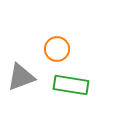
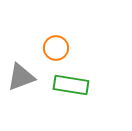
orange circle: moved 1 px left, 1 px up
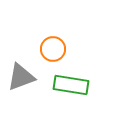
orange circle: moved 3 px left, 1 px down
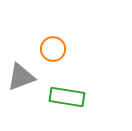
green rectangle: moved 4 px left, 12 px down
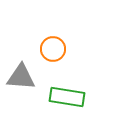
gray triangle: rotated 24 degrees clockwise
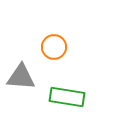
orange circle: moved 1 px right, 2 px up
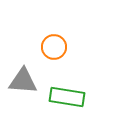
gray triangle: moved 2 px right, 4 px down
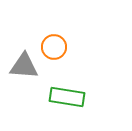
gray triangle: moved 1 px right, 15 px up
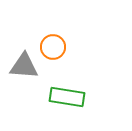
orange circle: moved 1 px left
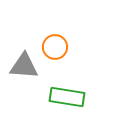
orange circle: moved 2 px right
